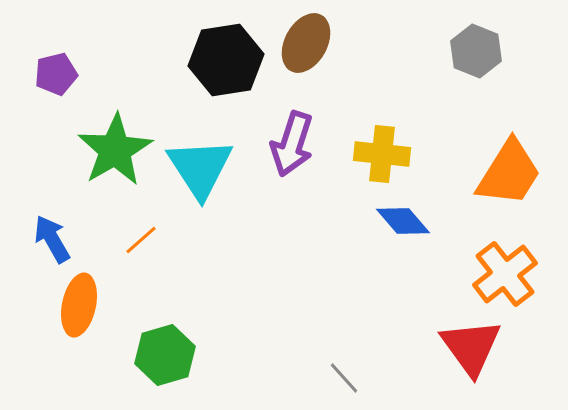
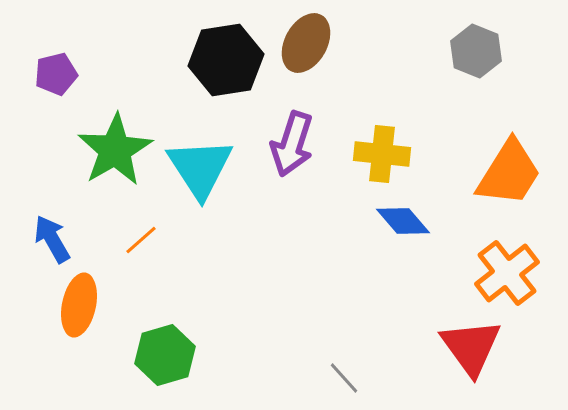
orange cross: moved 2 px right, 1 px up
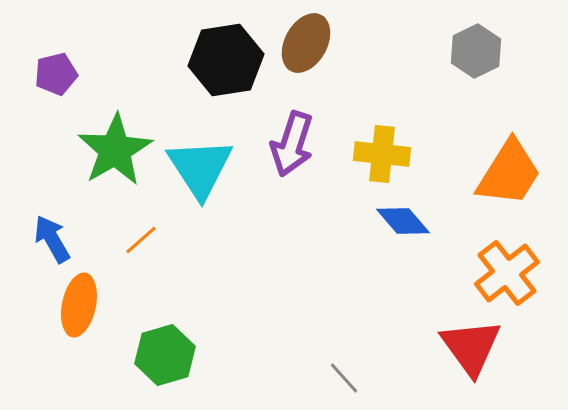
gray hexagon: rotated 12 degrees clockwise
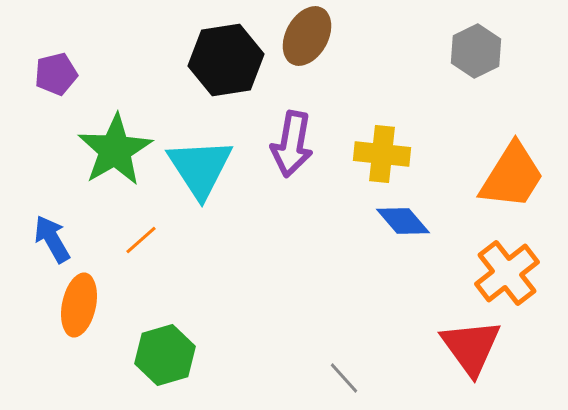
brown ellipse: moved 1 px right, 7 px up
purple arrow: rotated 8 degrees counterclockwise
orange trapezoid: moved 3 px right, 3 px down
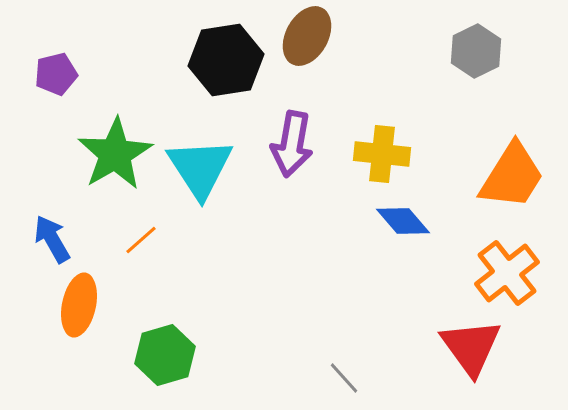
green star: moved 4 px down
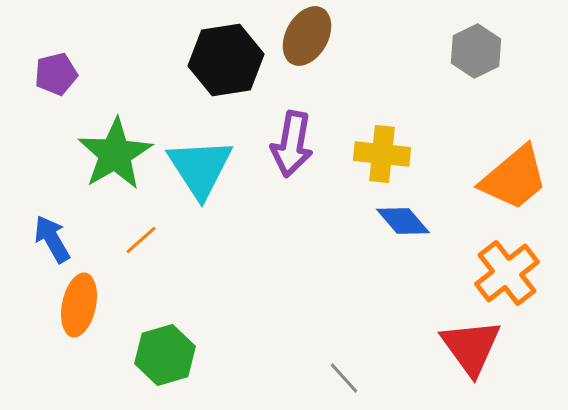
orange trapezoid: moved 2 px right, 2 px down; rotated 18 degrees clockwise
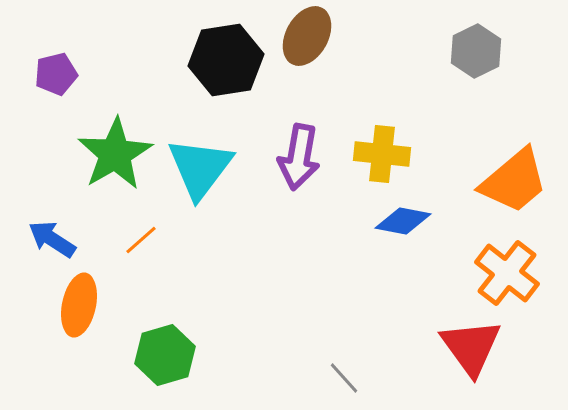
purple arrow: moved 7 px right, 13 px down
cyan triangle: rotated 10 degrees clockwise
orange trapezoid: moved 3 px down
blue diamond: rotated 38 degrees counterclockwise
blue arrow: rotated 27 degrees counterclockwise
orange cross: rotated 14 degrees counterclockwise
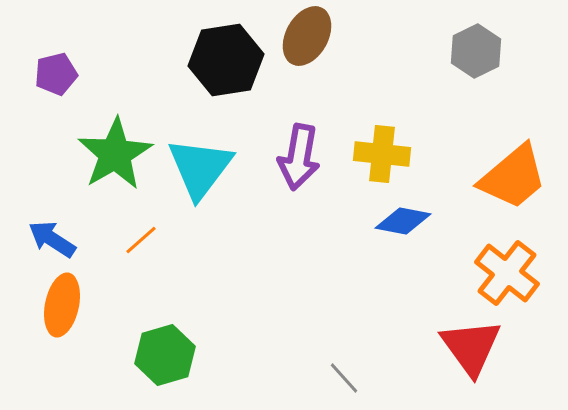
orange trapezoid: moved 1 px left, 4 px up
orange ellipse: moved 17 px left
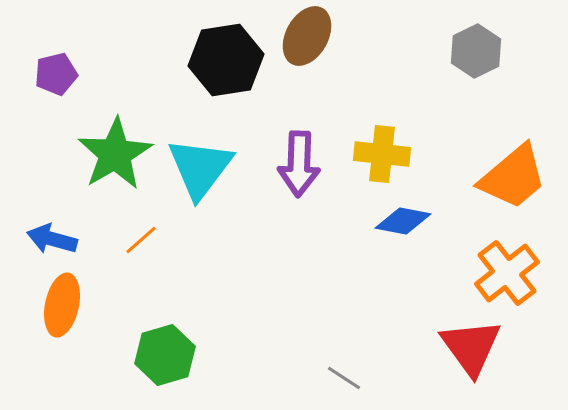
purple arrow: moved 7 px down; rotated 8 degrees counterclockwise
blue arrow: rotated 18 degrees counterclockwise
orange cross: rotated 14 degrees clockwise
gray line: rotated 15 degrees counterclockwise
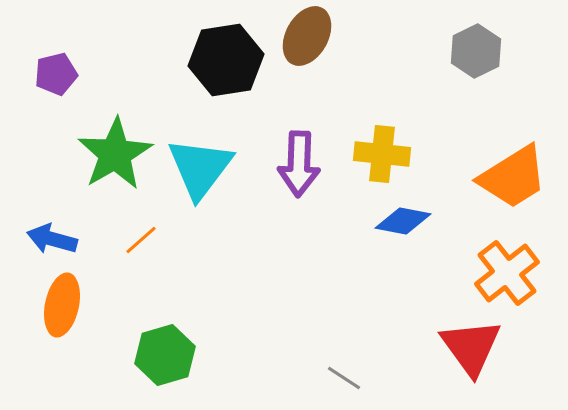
orange trapezoid: rotated 8 degrees clockwise
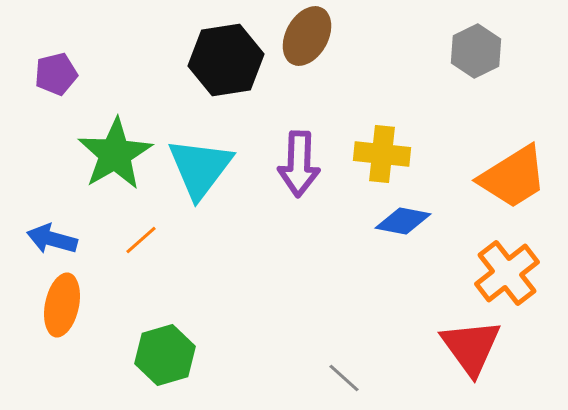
gray line: rotated 9 degrees clockwise
